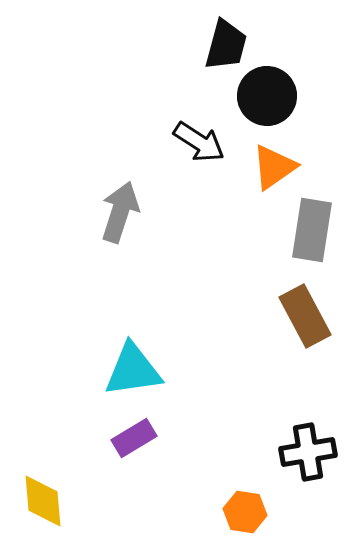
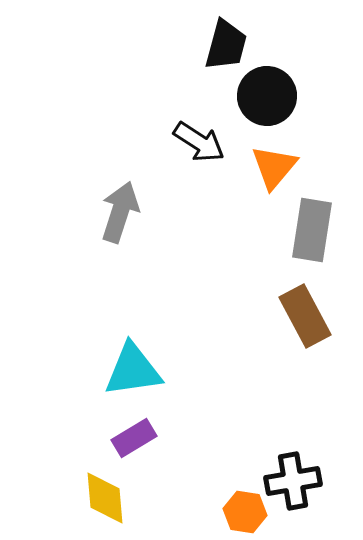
orange triangle: rotated 15 degrees counterclockwise
black cross: moved 15 px left, 29 px down
yellow diamond: moved 62 px right, 3 px up
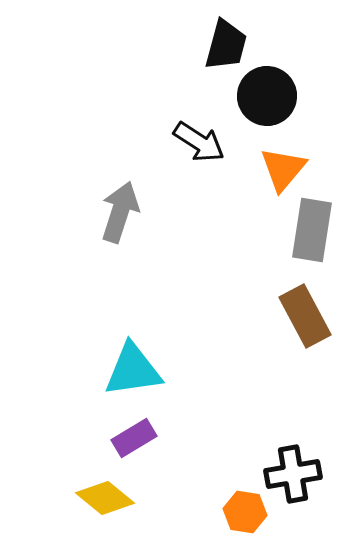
orange triangle: moved 9 px right, 2 px down
black cross: moved 7 px up
yellow diamond: rotated 46 degrees counterclockwise
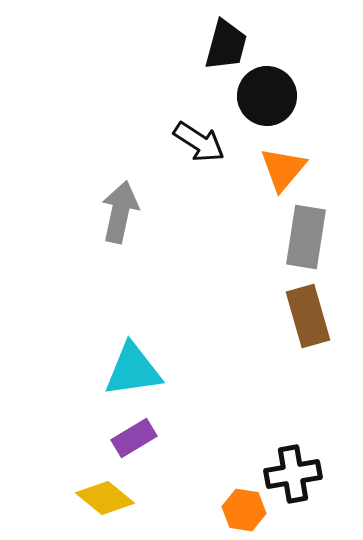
gray arrow: rotated 6 degrees counterclockwise
gray rectangle: moved 6 px left, 7 px down
brown rectangle: moved 3 px right; rotated 12 degrees clockwise
orange hexagon: moved 1 px left, 2 px up
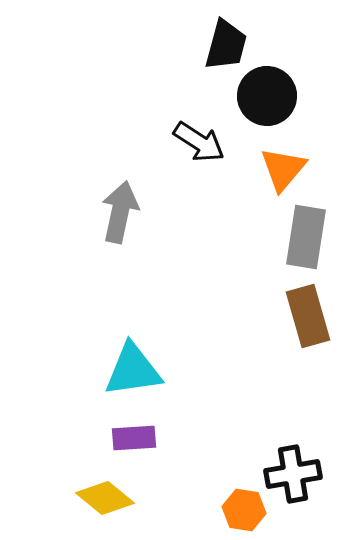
purple rectangle: rotated 27 degrees clockwise
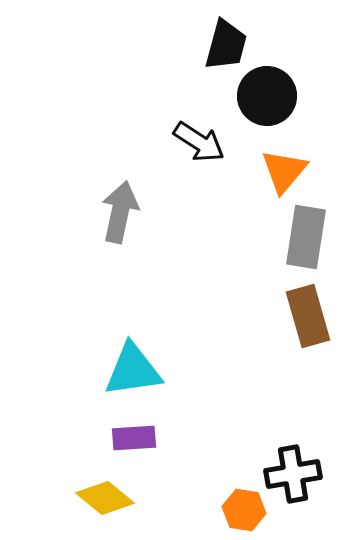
orange triangle: moved 1 px right, 2 px down
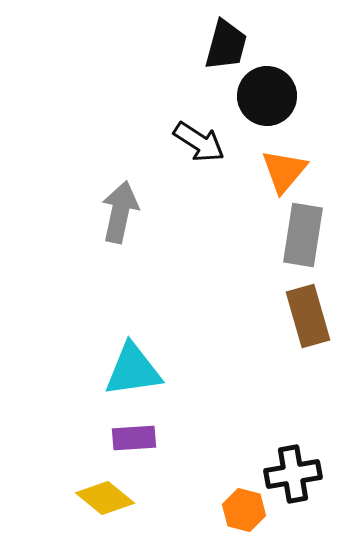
gray rectangle: moved 3 px left, 2 px up
orange hexagon: rotated 6 degrees clockwise
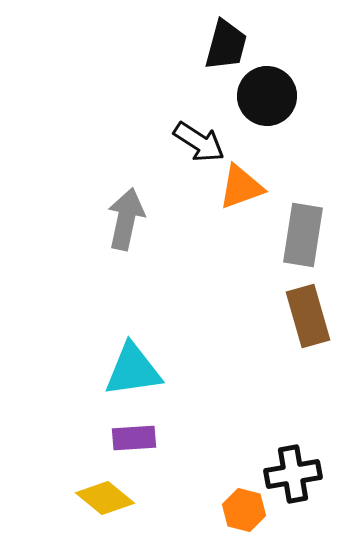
orange triangle: moved 43 px left, 16 px down; rotated 30 degrees clockwise
gray arrow: moved 6 px right, 7 px down
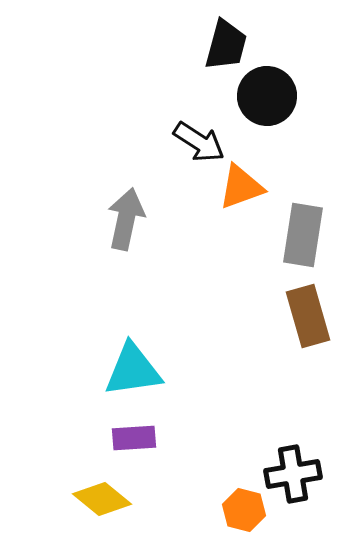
yellow diamond: moved 3 px left, 1 px down
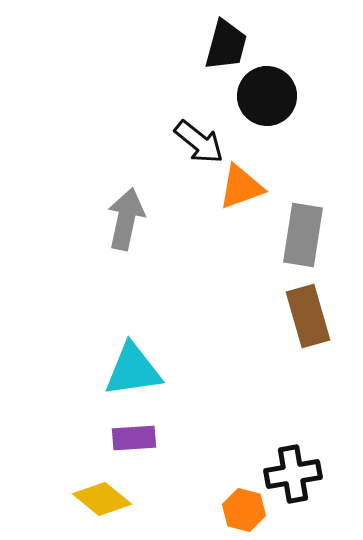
black arrow: rotated 6 degrees clockwise
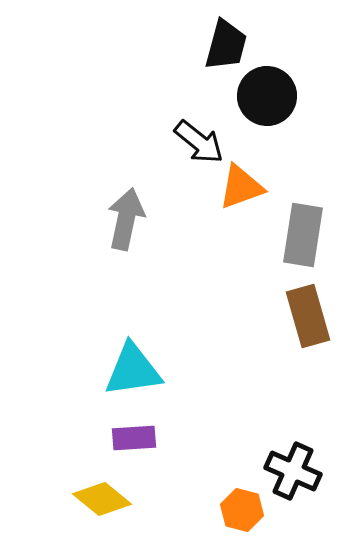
black cross: moved 3 px up; rotated 34 degrees clockwise
orange hexagon: moved 2 px left
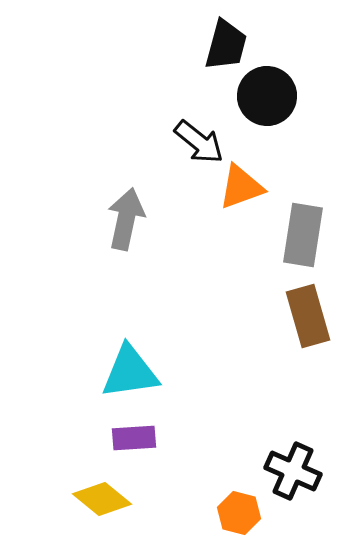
cyan triangle: moved 3 px left, 2 px down
orange hexagon: moved 3 px left, 3 px down
